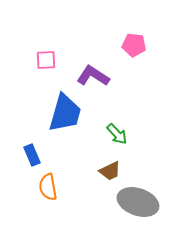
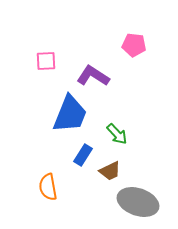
pink square: moved 1 px down
blue trapezoid: moved 5 px right, 1 px down; rotated 6 degrees clockwise
blue rectangle: moved 51 px right; rotated 55 degrees clockwise
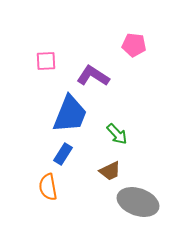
blue rectangle: moved 20 px left, 1 px up
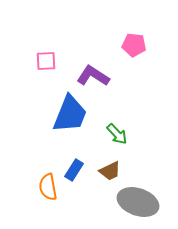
blue rectangle: moved 11 px right, 16 px down
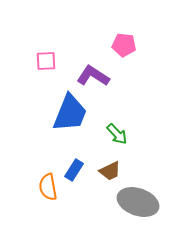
pink pentagon: moved 10 px left
blue trapezoid: moved 1 px up
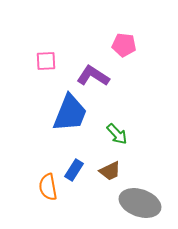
gray ellipse: moved 2 px right, 1 px down
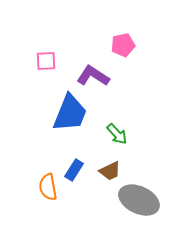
pink pentagon: moved 1 px left; rotated 20 degrees counterclockwise
gray ellipse: moved 1 px left, 3 px up; rotated 6 degrees clockwise
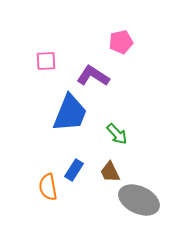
pink pentagon: moved 2 px left, 3 px up
brown trapezoid: moved 1 px down; rotated 90 degrees clockwise
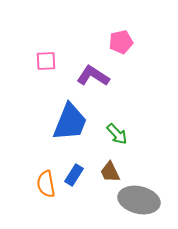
blue trapezoid: moved 9 px down
blue rectangle: moved 5 px down
orange semicircle: moved 2 px left, 3 px up
gray ellipse: rotated 12 degrees counterclockwise
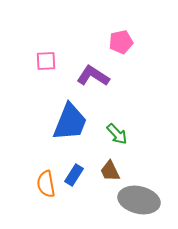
brown trapezoid: moved 1 px up
